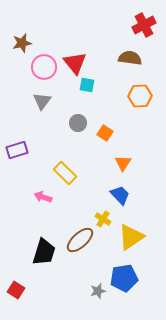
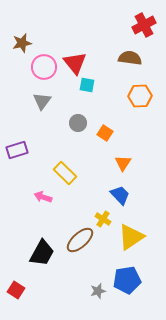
black trapezoid: moved 2 px left, 1 px down; rotated 12 degrees clockwise
blue pentagon: moved 3 px right, 2 px down
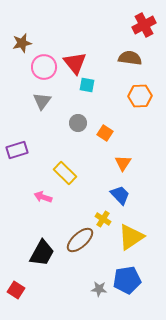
gray star: moved 1 px right, 2 px up; rotated 21 degrees clockwise
